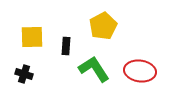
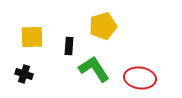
yellow pentagon: rotated 12 degrees clockwise
black rectangle: moved 3 px right
red ellipse: moved 7 px down
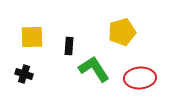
yellow pentagon: moved 19 px right, 6 px down
red ellipse: rotated 12 degrees counterclockwise
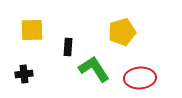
yellow square: moved 7 px up
black rectangle: moved 1 px left, 1 px down
black cross: rotated 24 degrees counterclockwise
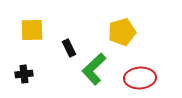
black rectangle: moved 1 px right, 1 px down; rotated 30 degrees counterclockwise
green L-shape: rotated 100 degrees counterclockwise
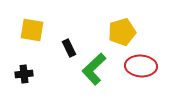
yellow square: rotated 10 degrees clockwise
red ellipse: moved 1 px right, 12 px up; rotated 8 degrees clockwise
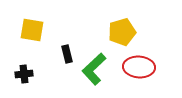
black rectangle: moved 2 px left, 6 px down; rotated 12 degrees clockwise
red ellipse: moved 2 px left, 1 px down
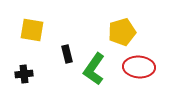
green L-shape: rotated 12 degrees counterclockwise
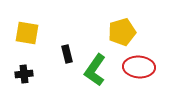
yellow square: moved 5 px left, 3 px down
green L-shape: moved 1 px right, 1 px down
